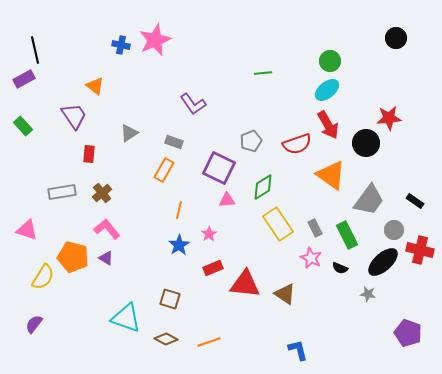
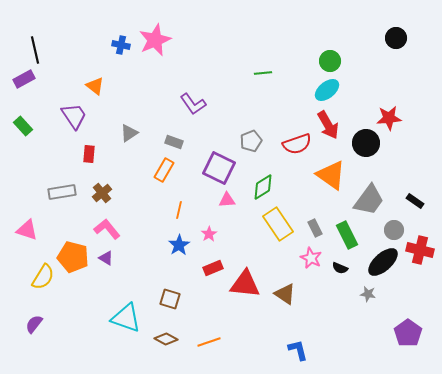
purple pentagon at (408, 333): rotated 16 degrees clockwise
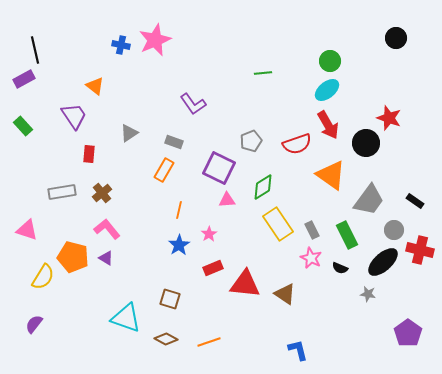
red star at (389, 118): rotated 25 degrees clockwise
gray rectangle at (315, 228): moved 3 px left, 2 px down
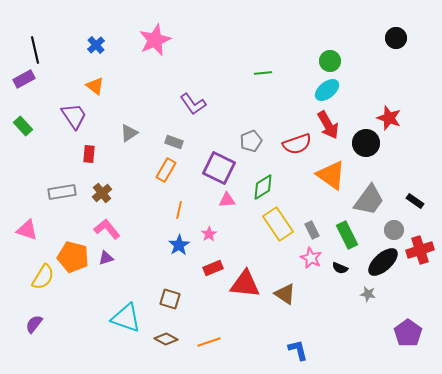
blue cross at (121, 45): moved 25 px left; rotated 36 degrees clockwise
orange rectangle at (164, 170): moved 2 px right
red cross at (420, 250): rotated 32 degrees counterclockwise
purple triangle at (106, 258): rotated 49 degrees counterclockwise
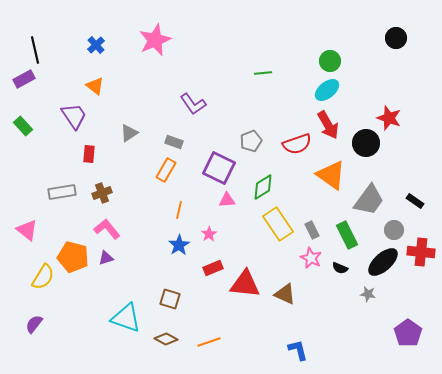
brown cross at (102, 193): rotated 18 degrees clockwise
pink triangle at (27, 230): rotated 20 degrees clockwise
red cross at (420, 250): moved 1 px right, 2 px down; rotated 24 degrees clockwise
brown triangle at (285, 294): rotated 10 degrees counterclockwise
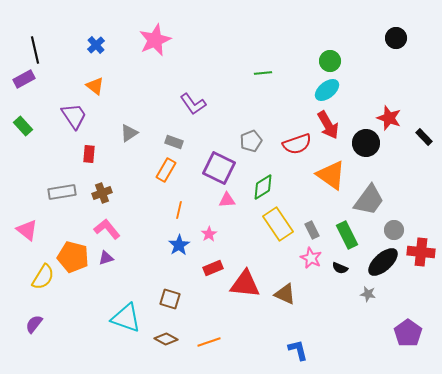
black rectangle at (415, 201): moved 9 px right, 64 px up; rotated 12 degrees clockwise
